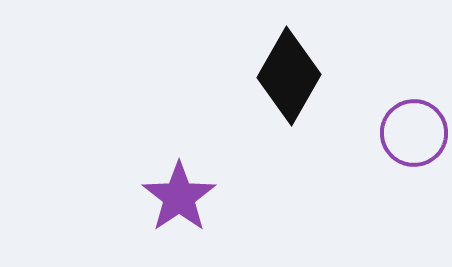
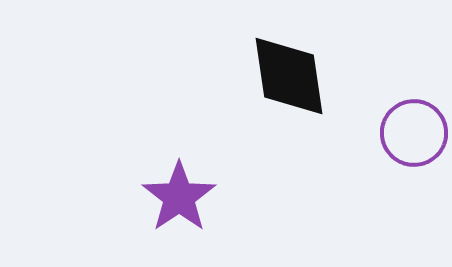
black diamond: rotated 38 degrees counterclockwise
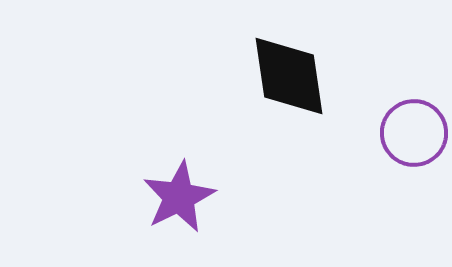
purple star: rotated 8 degrees clockwise
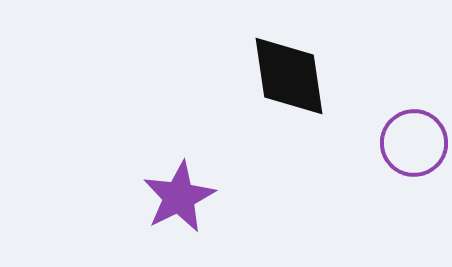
purple circle: moved 10 px down
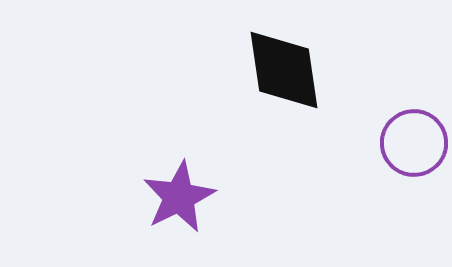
black diamond: moved 5 px left, 6 px up
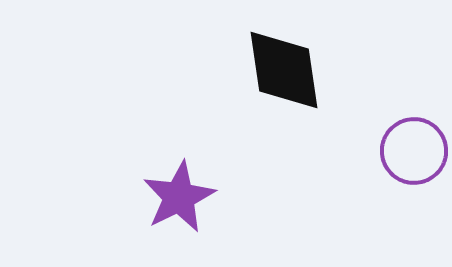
purple circle: moved 8 px down
